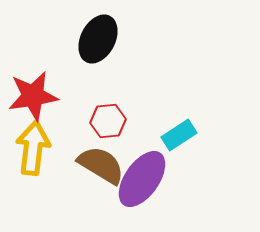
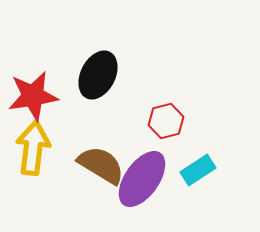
black ellipse: moved 36 px down
red hexagon: moved 58 px right; rotated 8 degrees counterclockwise
cyan rectangle: moved 19 px right, 35 px down
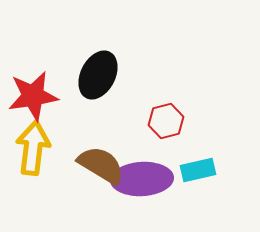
cyan rectangle: rotated 20 degrees clockwise
purple ellipse: rotated 52 degrees clockwise
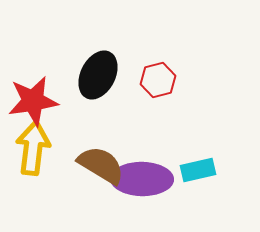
red star: moved 5 px down
red hexagon: moved 8 px left, 41 px up
purple ellipse: rotated 4 degrees clockwise
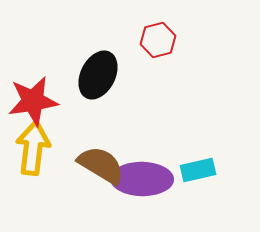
red hexagon: moved 40 px up
